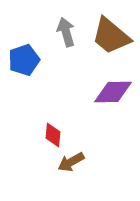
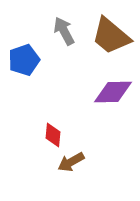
gray arrow: moved 2 px left, 1 px up; rotated 12 degrees counterclockwise
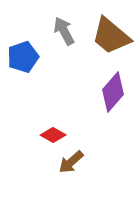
blue pentagon: moved 1 px left, 3 px up
purple diamond: rotated 48 degrees counterclockwise
red diamond: rotated 65 degrees counterclockwise
brown arrow: rotated 12 degrees counterclockwise
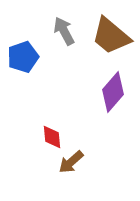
red diamond: moved 1 px left, 2 px down; rotated 55 degrees clockwise
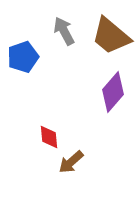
red diamond: moved 3 px left
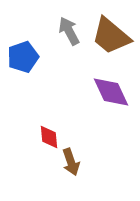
gray arrow: moved 5 px right
purple diamond: moved 2 px left; rotated 66 degrees counterclockwise
brown arrow: rotated 68 degrees counterclockwise
